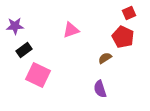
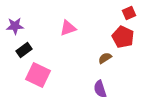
pink triangle: moved 3 px left, 2 px up
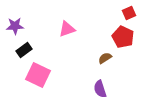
pink triangle: moved 1 px left, 1 px down
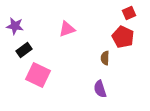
purple star: rotated 12 degrees clockwise
brown semicircle: rotated 56 degrees counterclockwise
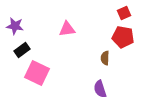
red square: moved 5 px left
pink triangle: rotated 12 degrees clockwise
red pentagon: rotated 15 degrees counterclockwise
black rectangle: moved 2 px left
pink square: moved 1 px left, 2 px up
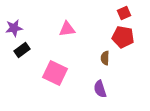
purple star: moved 1 px left, 2 px down; rotated 18 degrees counterclockwise
pink square: moved 18 px right
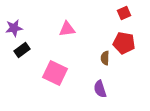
red pentagon: moved 1 px right, 6 px down
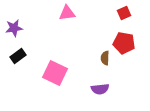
pink triangle: moved 16 px up
black rectangle: moved 4 px left, 6 px down
purple semicircle: rotated 78 degrees counterclockwise
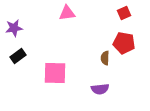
pink square: rotated 25 degrees counterclockwise
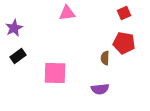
purple star: rotated 18 degrees counterclockwise
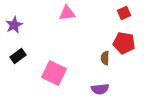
purple star: moved 3 px up
pink square: moved 1 px left; rotated 25 degrees clockwise
